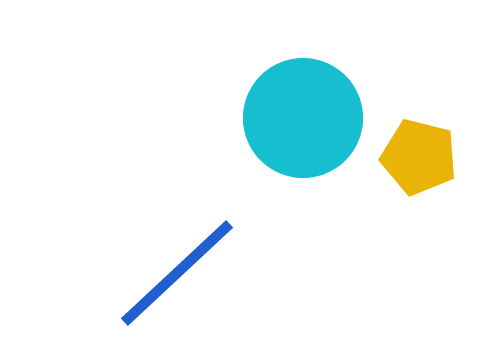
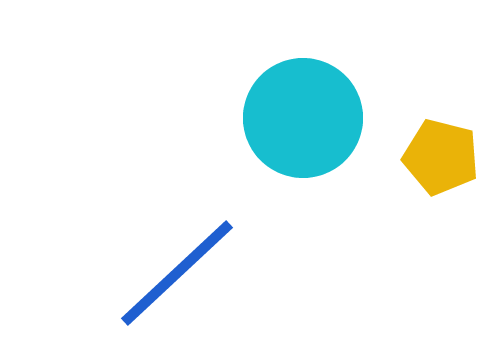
yellow pentagon: moved 22 px right
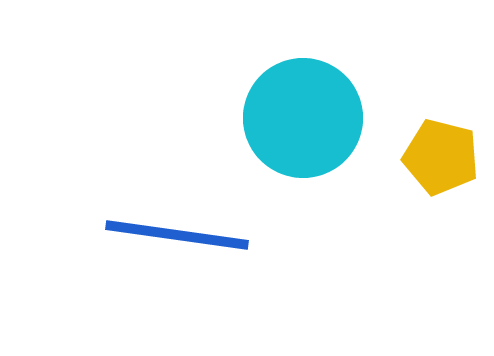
blue line: moved 38 px up; rotated 51 degrees clockwise
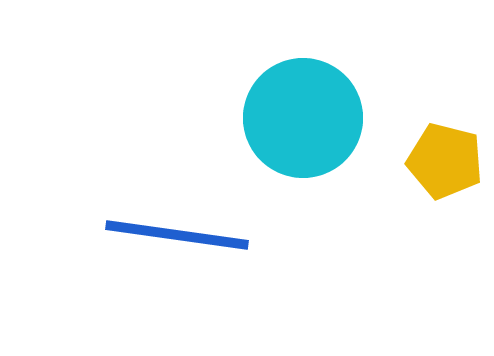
yellow pentagon: moved 4 px right, 4 px down
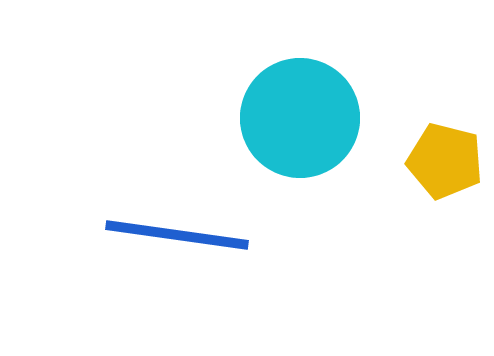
cyan circle: moved 3 px left
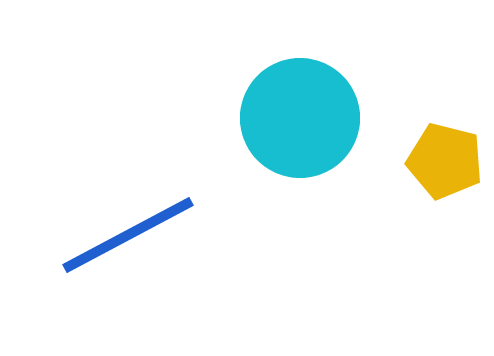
blue line: moved 49 px left; rotated 36 degrees counterclockwise
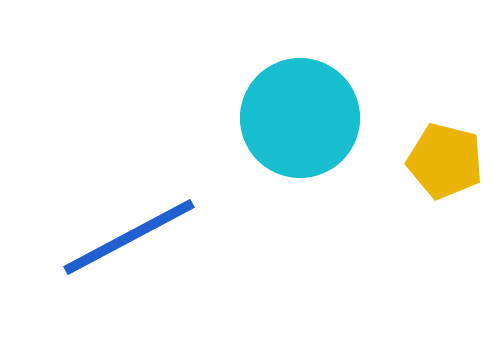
blue line: moved 1 px right, 2 px down
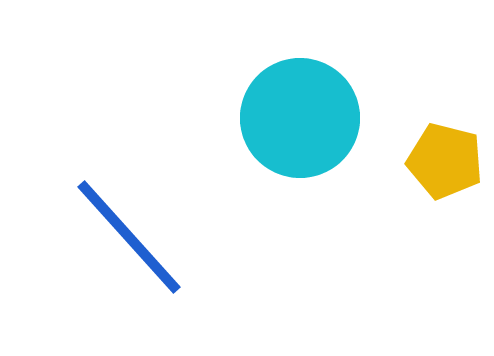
blue line: rotated 76 degrees clockwise
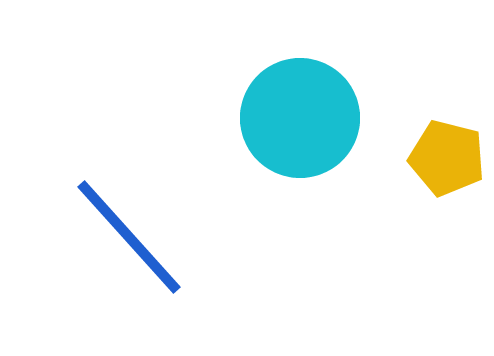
yellow pentagon: moved 2 px right, 3 px up
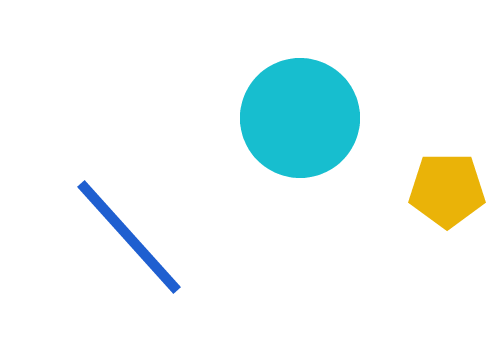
yellow pentagon: moved 32 px down; rotated 14 degrees counterclockwise
